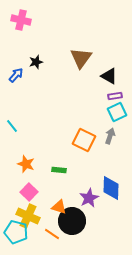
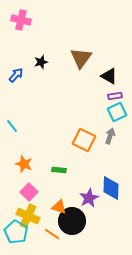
black star: moved 5 px right
orange star: moved 2 px left
cyan pentagon: rotated 15 degrees clockwise
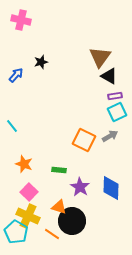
brown triangle: moved 19 px right, 1 px up
gray arrow: rotated 42 degrees clockwise
purple star: moved 9 px left, 11 px up; rotated 12 degrees counterclockwise
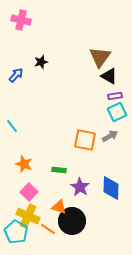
orange square: moved 1 px right; rotated 15 degrees counterclockwise
orange line: moved 4 px left, 5 px up
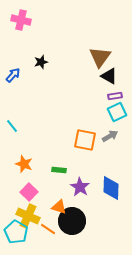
blue arrow: moved 3 px left
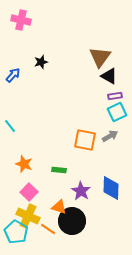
cyan line: moved 2 px left
purple star: moved 1 px right, 4 px down
